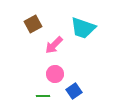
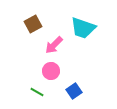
pink circle: moved 4 px left, 3 px up
green line: moved 6 px left, 4 px up; rotated 32 degrees clockwise
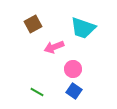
pink arrow: moved 2 px down; rotated 24 degrees clockwise
pink circle: moved 22 px right, 2 px up
blue square: rotated 21 degrees counterclockwise
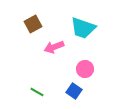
pink circle: moved 12 px right
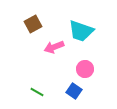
cyan trapezoid: moved 2 px left, 3 px down
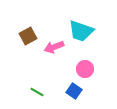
brown square: moved 5 px left, 12 px down
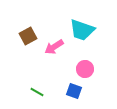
cyan trapezoid: moved 1 px right, 1 px up
pink arrow: rotated 12 degrees counterclockwise
blue square: rotated 14 degrees counterclockwise
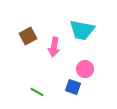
cyan trapezoid: rotated 8 degrees counterclockwise
pink arrow: rotated 48 degrees counterclockwise
blue square: moved 1 px left, 4 px up
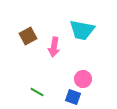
pink circle: moved 2 px left, 10 px down
blue square: moved 10 px down
